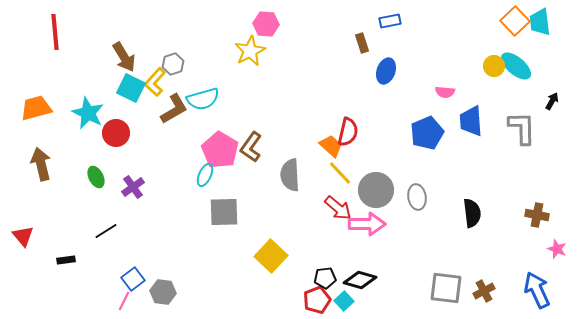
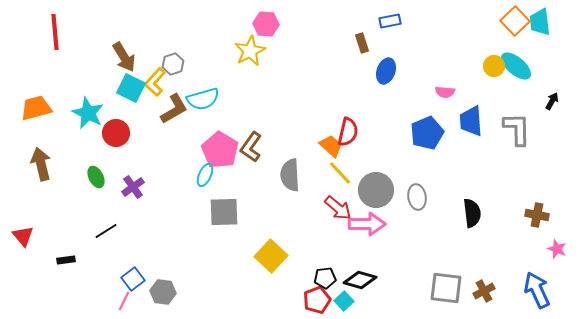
gray L-shape at (522, 128): moved 5 px left, 1 px down
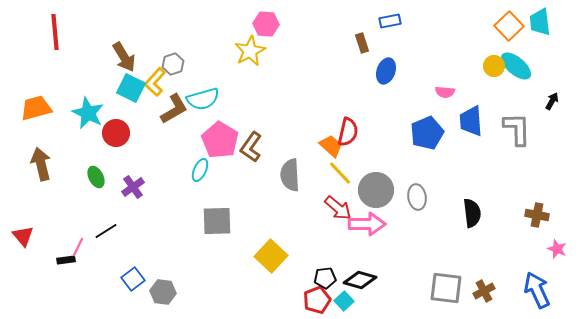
orange square at (515, 21): moved 6 px left, 5 px down
pink pentagon at (220, 150): moved 10 px up
cyan ellipse at (205, 175): moved 5 px left, 5 px up
gray square at (224, 212): moved 7 px left, 9 px down
pink line at (124, 301): moved 46 px left, 54 px up
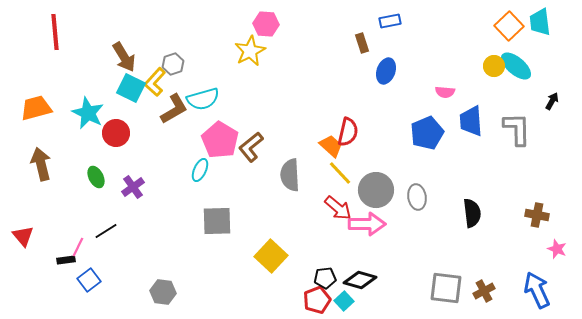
brown L-shape at (251, 147): rotated 16 degrees clockwise
blue square at (133, 279): moved 44 px left, 1 px down
